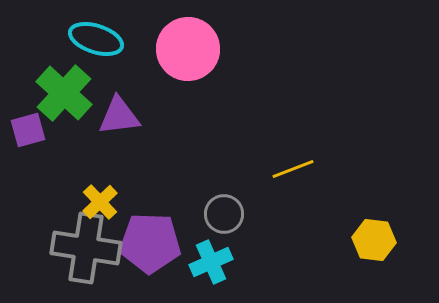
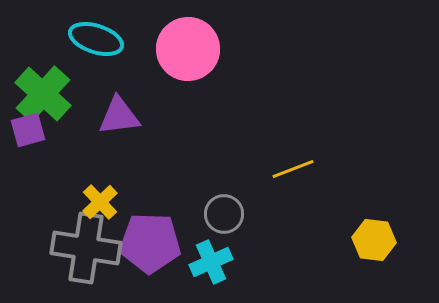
green cross: moved 21 px left, 1 px down
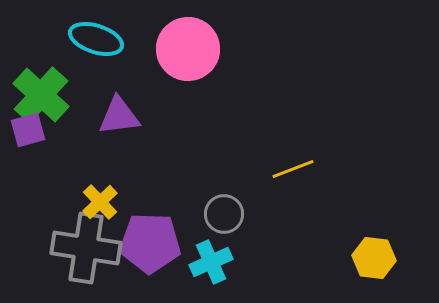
green cross: moved 2 px left, 1 px down
yellow hexagon: moved 18 px down
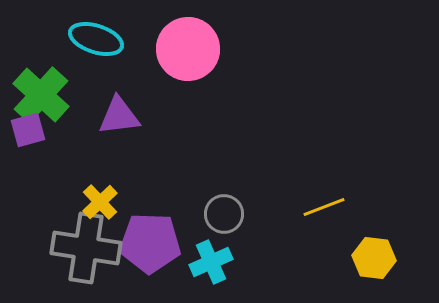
yellow line: moved 31 px right, 38 px down
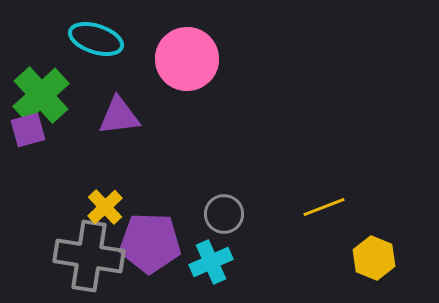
pink circle: moved 1 px left, 10 px down
green cross: rotated 6 degrees clockwise
yellow cross: moved 5 px right, 5 px down
gray cross: moved 3 px right, 8 px down
yellow hexagon: rotated 15 degrees clockwise
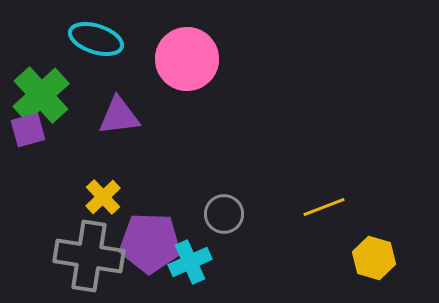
yellow cross: moved 2 px left, 10 px up
yellow hexagon: rotated 6 degrees counterclockwise
cyan cross: moved 21 px left
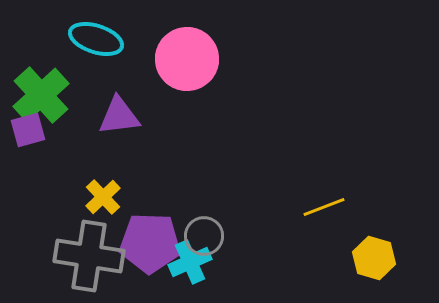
gray circle: moved 20 px left, 22 px down
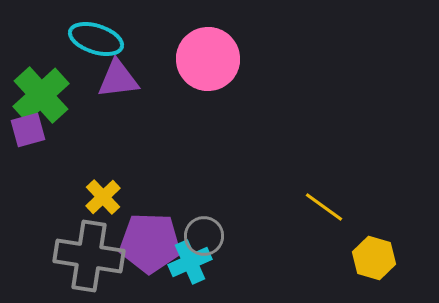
pink circle: moved 21 px right
purple triangle: moved 1 px left, 37 px up
yellow line: rotated 57 degrees clockwise
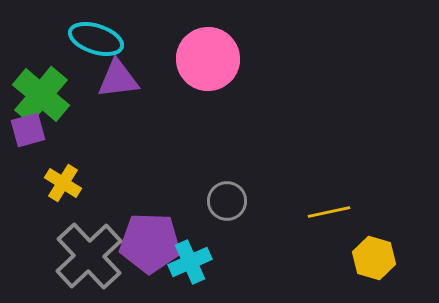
green cross: rotated 8 degrees counterclockwise
yellow cross: moved 40 px left, 14 px up; rotated 15 degrees counterclockwise
yellow line: moved 5 px right, 5 px down; rotated 48 degrees counterclockwise
gray circle: moved 23 px right, 35 px up
gray cross: rotated 38 degrees clockwise
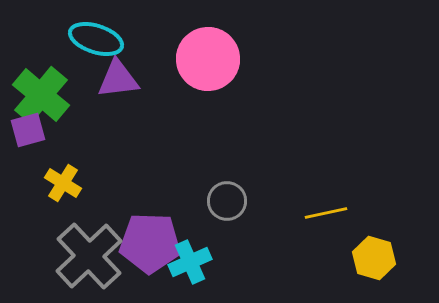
yellow line: moved 3 px left, 1 px down
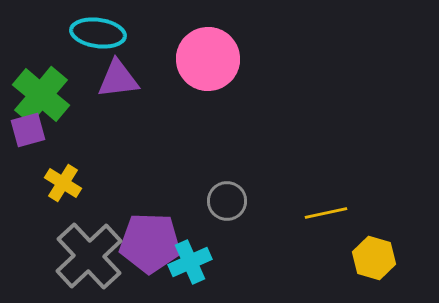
cyan ellipse: moved 2 px right, 6 px up; rotated 10 degrees counterclockwise
